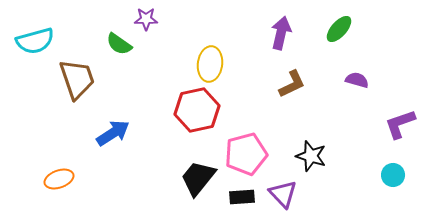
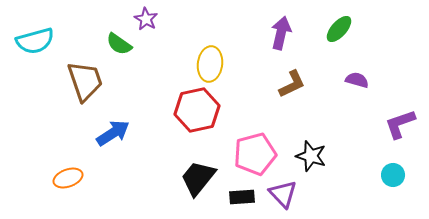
purple star: rotated 30 degrees clockwise
brown trapezoid: moved 8 px right, 2 px down
pink pentagon: moved 9 px right
orange ellipse: moved 9 px right, 1 px up
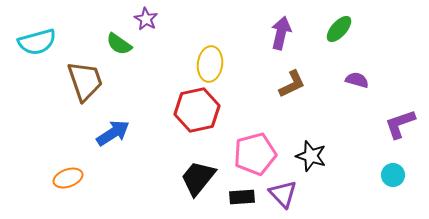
cyan semicircle: moved 2 px right, 1 px down
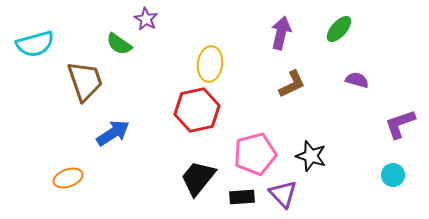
cyan semicircle: moved 2 px left, 2 px down
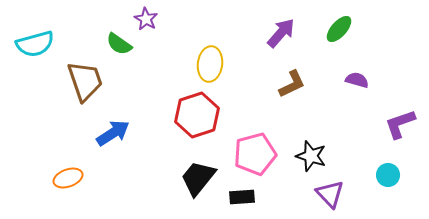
purple arrow: rotated 28 degrees clockwise
red hexagon: moved 5 px down; rotated 6 degrees counterclockwise
cyan circle: moved 5 px left
purple triangle: moved 47 px right
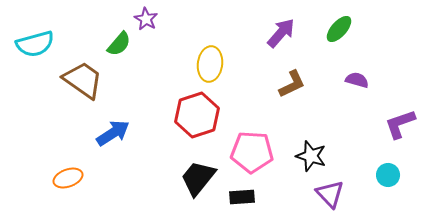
green semicircle: rotated 84 degrees counterclockwise
brown trapezoid: moved 2 px left, 1 px up; rotated 36 degrees counterclockwise
pink pentagon: moved 3 px left, 2 px up; rotated 18 degrees clockwise
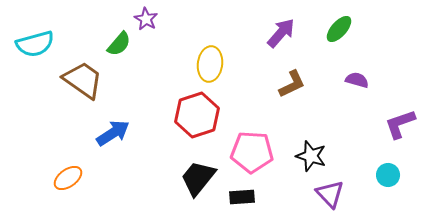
orange ellipse: rotated 16 degrees counterclockwise
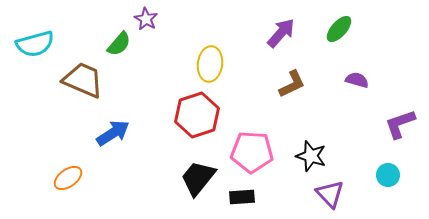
brown trapezoid: rotated 12 degrees counterclockwise
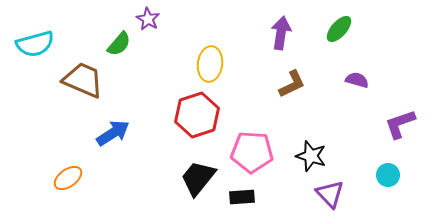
purple star: moved 2 px right
purple arrow: rotated 32 degrees counterclockwise
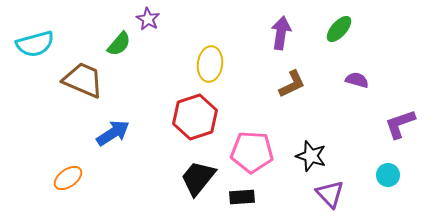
red hexagon: moved 2 px left, 2 px down
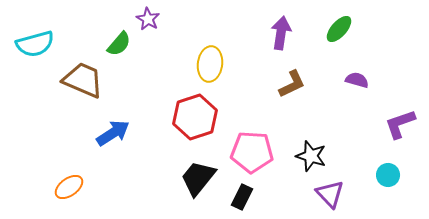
orange ellipse: moved 1 px right, 9 px down
black rectangle: rotated 60 degrees counterclockwise
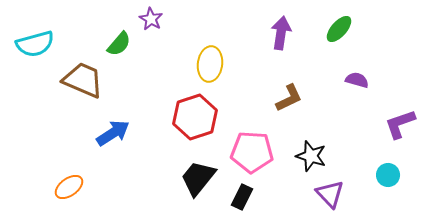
purple star: moved 3 px right
brown L-shape: moved 3 px left, 14 px down
